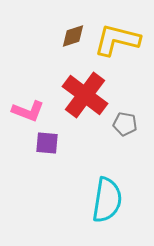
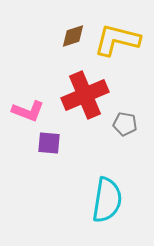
red cross: rotated 30 degrees clockwise
purple square: moved 2 px right
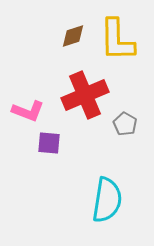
yellow L-shape: rotated 105 degrees counterclockwise
gray pentagon: rotated 20 degrees clockwise
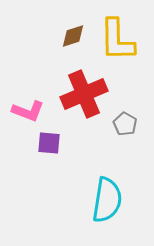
red cross: moved 1 px left, 1 px up
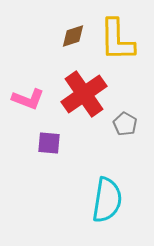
red cross: rotated 12 degrees counterclockwise
pink L-shape: moved 12 px up
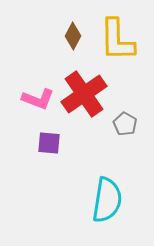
brown diamond: rotated 44 degrees counterclockwise
pink L-shape: moved 10 px right
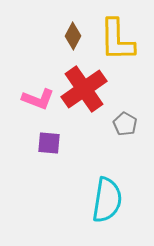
red cross: moved 5 px up
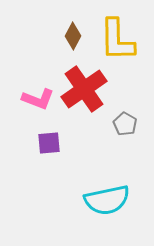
purple square: rotated 10 degrees counterclockwise
cyan semicircle: rotated 69 degrees clockwise
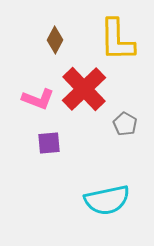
brown diamond: moved 18 px left, 4 px down
red cross: rotated 9 degrees counterclockwise
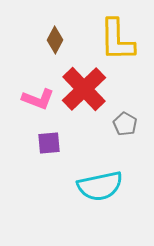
cyan semicircle: moved 7 px left, 14 px up
